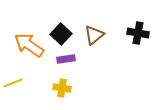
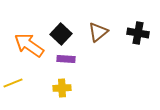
brown triangle: moved 4 px right, 3 px up
purple rectangle: rotated 12 degrees clockwise
yellow cross: rotated 12 degrees counterclockwise
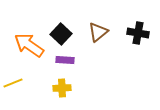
purple rectangle: moved 1 px left, 1 px down
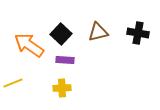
brown triangle: rotated 25 degrees clockwise
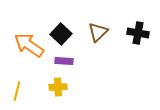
brown triangle: rotated 30 degrees counterclockwise
purple rectangle: moved 1 px left, 1 px down
yellow line: moved 4 px right, 8 px down; rotated 54 degrees counterclockwise
yellow cross: moved 4 px left, 1 px up
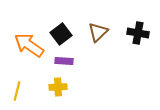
black square: rotated 10 degrees clockwise
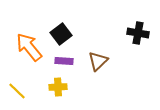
brown triangle: moved 29 px down
orange arrow: moved 2 px down; rotated 16 degrees clockwise
yellow line: rotated 60 degrees counterclockwise
